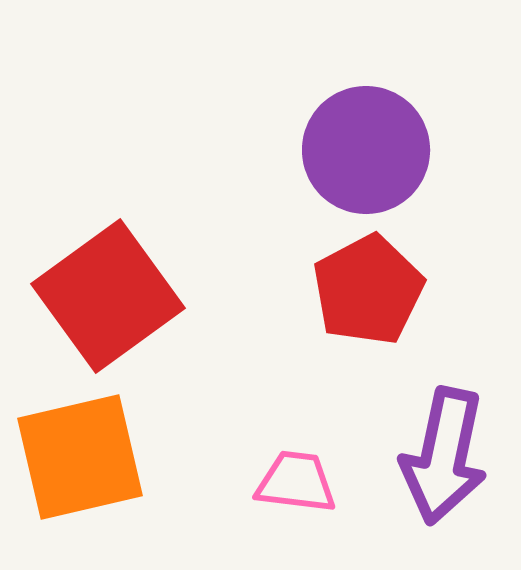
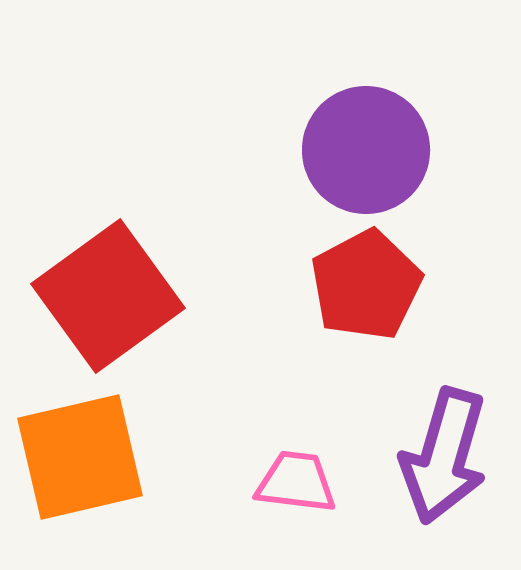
red pentagon: moved 2 px left, 5 px up
purple arrow: rotated 4 degrees clockwise
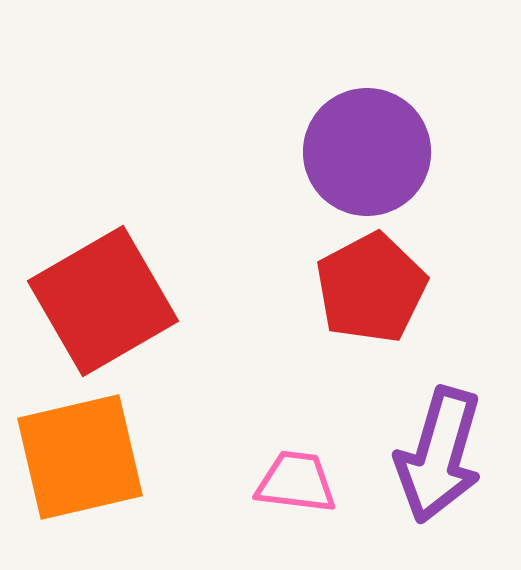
purple circle: moved 1 px right, 2 px down
red pentagon: moved 5 px right, 3 px down
red square: moved 5 px left, 5 px down; rotated 6 degrees clockwise
purple arrow: moved 5 px left, 1 px up
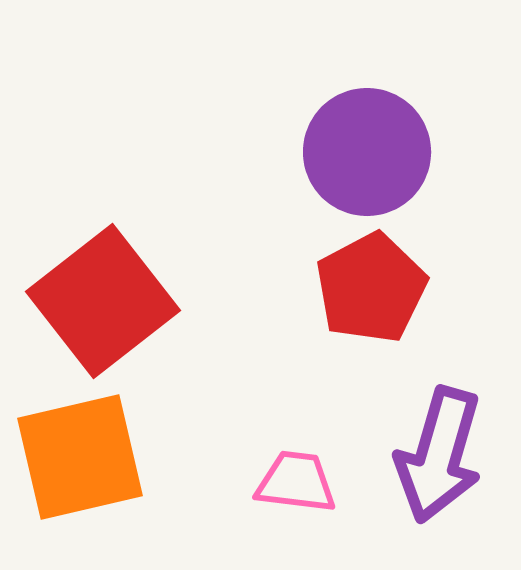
red square: rotated 8 degrees counterclockwise
